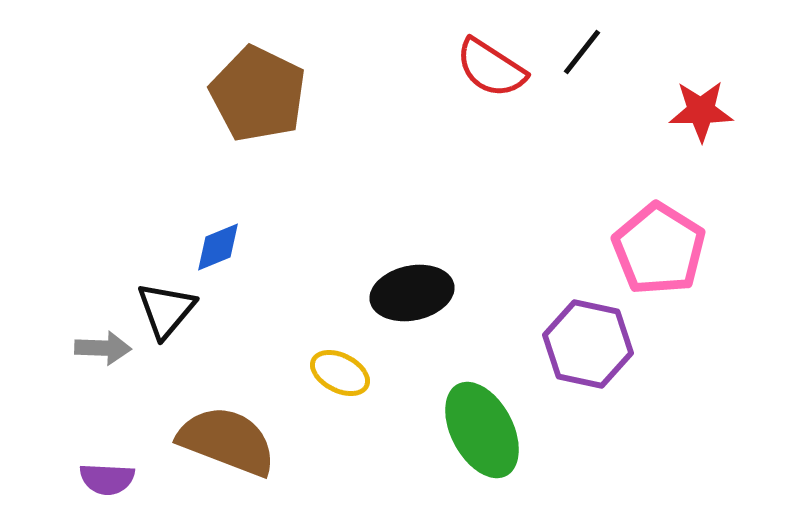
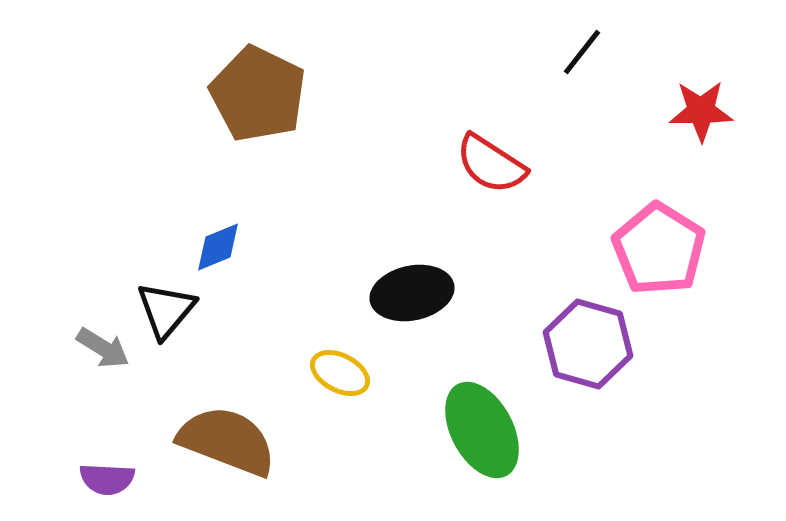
red semicircle: moved 96 px down
purple hexagon: rotated 4 degrees clockwise
gray arrow: rotated 30 degrees clockwise
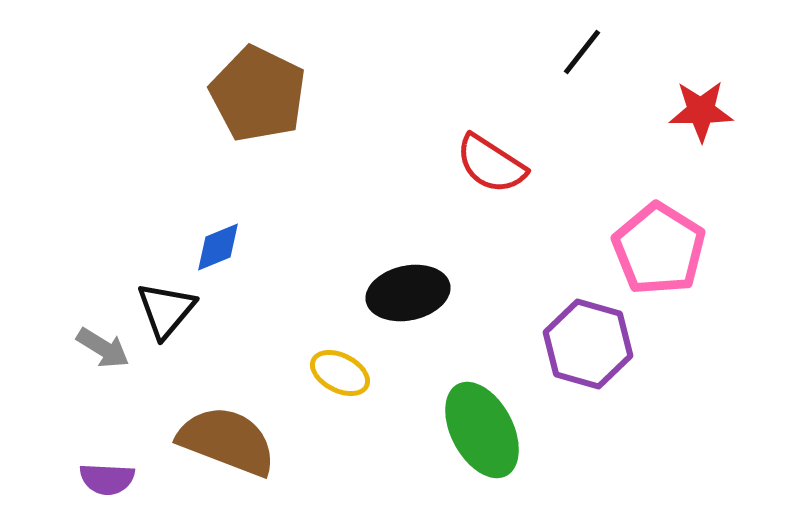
black ellipse: moved 4 px left
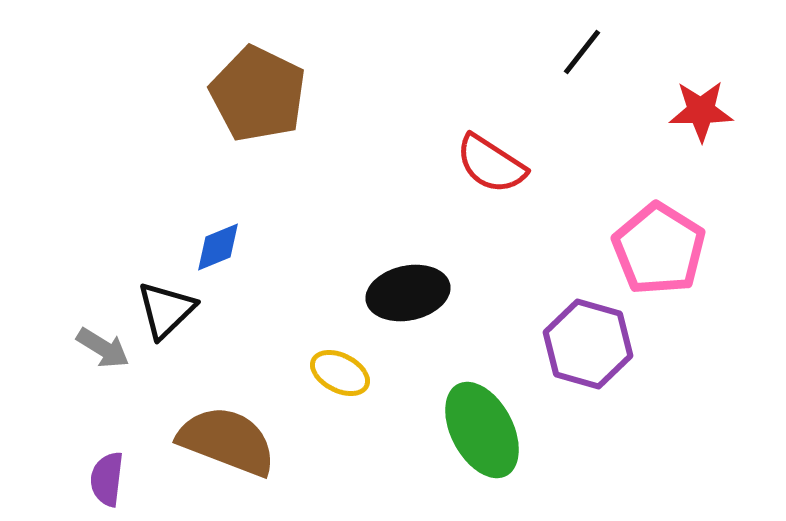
black triangle: rotated 6 degrees clockwise
purple semicircle: rotated 94 degrees clockwise
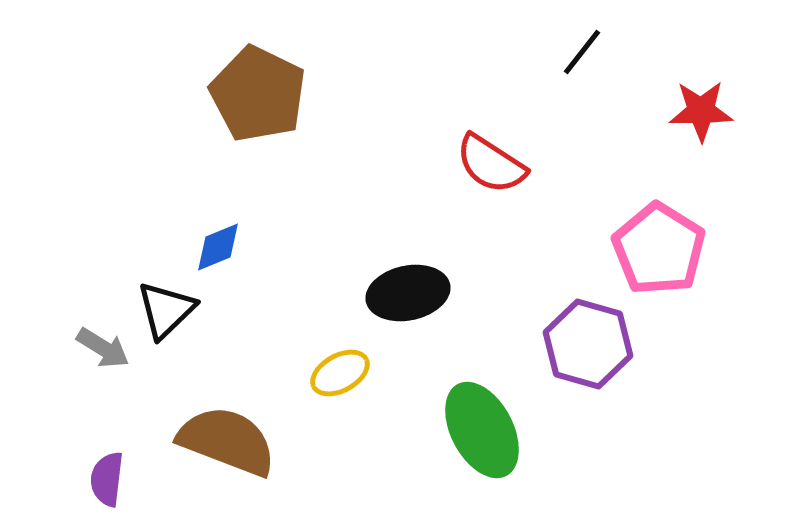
yellow ellipse: rotated 56 degrees counterclockwise
